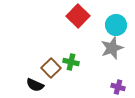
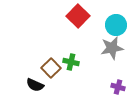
gray star: rotated 10 degrees clockwise
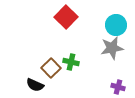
red square: moved 12 px left, 1 px down
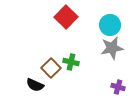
cyan circle: moved 6 px left
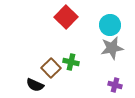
purple cross: moved 3 px left, 2 px up
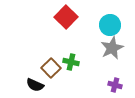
gray star: rotated 15 degrees counterclockwise
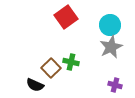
red square: rotated 10 degrees clockwise
gray star: moved 1 px left, 1 px up
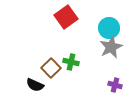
cyan circle: moved 1 px left, 3 px down
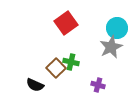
red square: moved 6 px down
cyan circle: moved 8 px right
brown square: moved 5 px right
purple cross: moved 17 px left
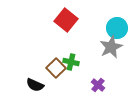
red square: moved 3 px up; rotated 15 degrees counterclockwise
purple cross: rotated 24 degrees clockwise
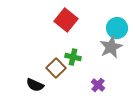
green cross: moved 2 px right, 5 px up
